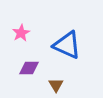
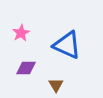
purple diamond: moved 3 px left
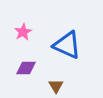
pink star: moved 2 px right, 1 px up
brown triangle: moved 1 px down
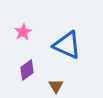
purple diamond: moved 1 px right, 2 px down; rotated 35 degrees counterclockwise
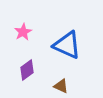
brown triangle: moved 5 px right; rotated 35 degrees counterclockwise
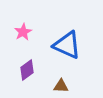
brown triangle: rotated 21 degrees counterclockwise
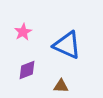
purple diamond: rotated 15 degrees clockwise
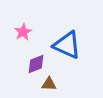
purple diamond: moved 9 px right, 6 px up
brown triangle: moved 12 px left, 2 px up
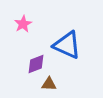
pink star: moved 8 px up
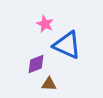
pink star: moved 22 px right; rotated 18 degrees counterclockwise
